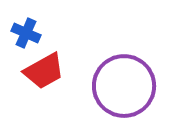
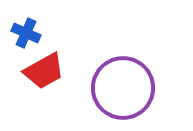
purple circle: moved 1 px left, 2 px down
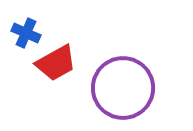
red trapezoid: moved 12 px right, 8 px up
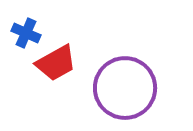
purple circle: moved 2 px right
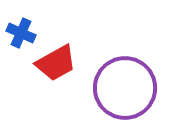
blue cross: moved 5 px left
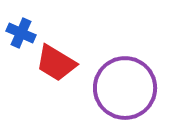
red trapezoid: rotated 60 degrees clockwise
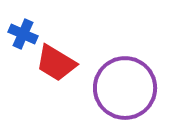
blue cross: moved 2 px right, 1 px down
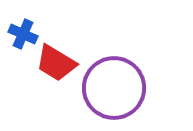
purple circle: moved 11 px left
